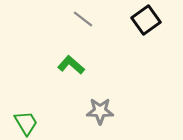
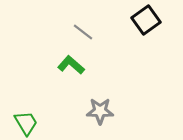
gray line: moved 13 px down
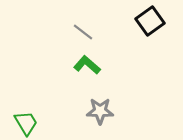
black square: moved 4 px right, 1 px down
green L-shape: moved 16 px right
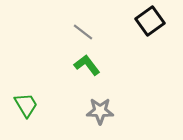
green L-shape: rotated 12 degrees clockwise
green trapezoid: moved 18 px up
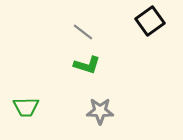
green L-shape: rotated 144 degrees clockwise
green trapezoid: moved 2 px down; rotated 120 degrees clockwise
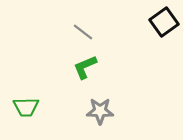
black square: moved 14 px right, 1 px down
green L-shape: moved 2 px left, 2 px down; rotated 140 degrees clockwise
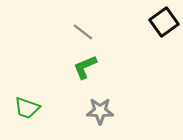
green trapezoid: moved 1 px right, 1 px down; rotated 20 degrees clockwise
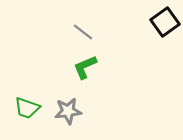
black square: moved 1 px right
gray star: moved 32 px left; rotated 8 degrees counterclockwise
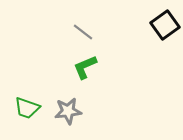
black square: moved 3 px down
